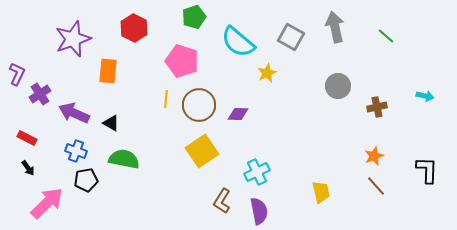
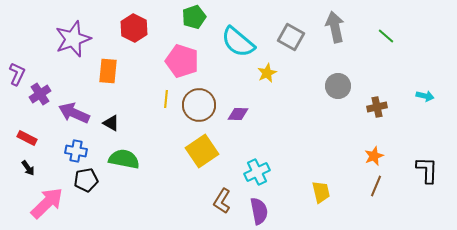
blue cross: rotated 10 degrees counterclockwise
brown line: rotated 65 degrees clockwise
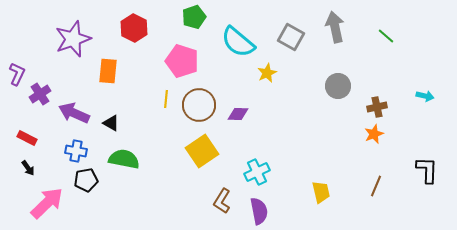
orange star: moved 22 px up
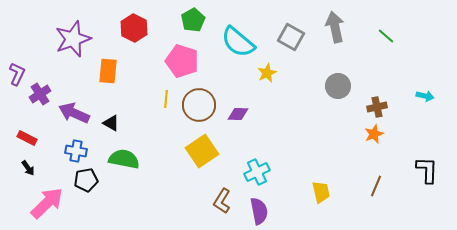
green pentagon: moved 1 px left, 3 px down; rotated 10 degrees counterclockwise
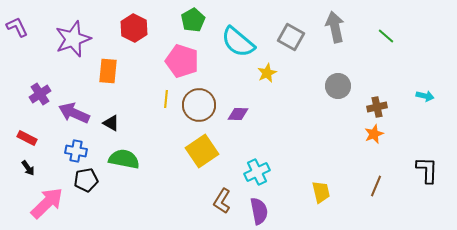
purple L-shape: moved 47 px up; rotated 50 degrees counterclockwise
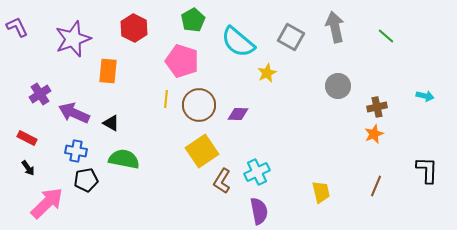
brown L-shape: moved 20 px up
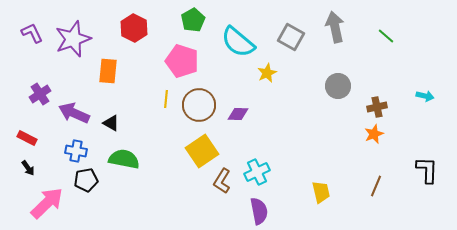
purple L-shape: moved 15 px right, 6 px down
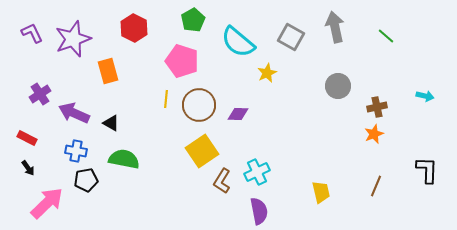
orange rectangle: rotated 20 degrees counterclockwise
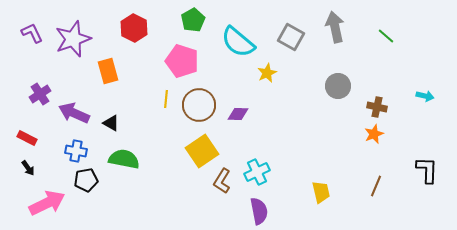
brown cross: rotated 24 degrees clockwise
pink arrow: rotated 18 degrees clockwise
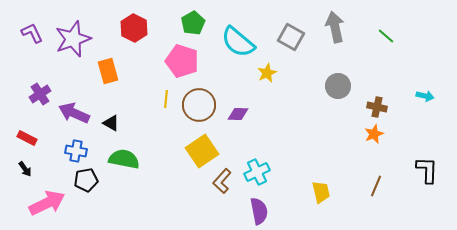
green pentagon: moved 3 px down
black arrow: moved 3 px left, 1 px down
brown L-shape: rotated 10 degrees clockwise
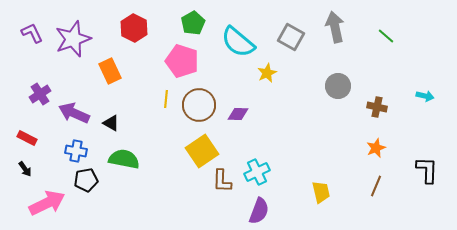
orange rectangle: moved 2 px right; rotated 10 degrees counterclockwise
orange star: moved 2 px right, 14 px down
brown L-shape: rotated 40 degrees counterclockwise
purple semicircle: rotated 32 degrees clockwise
